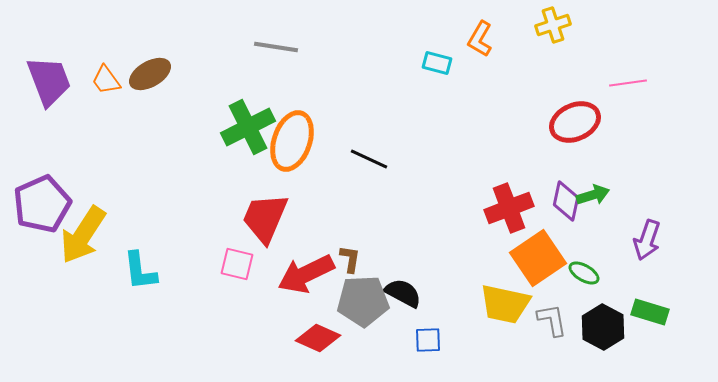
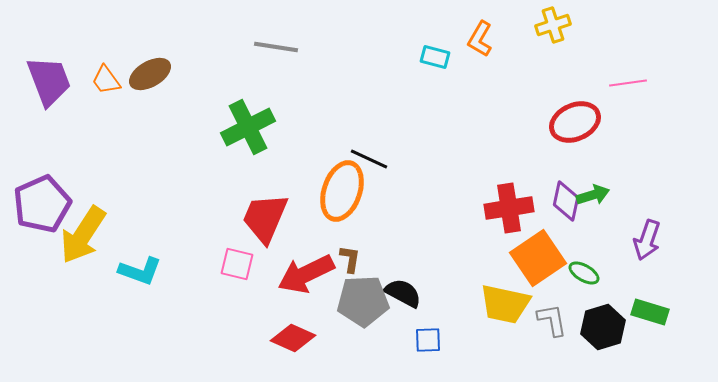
cyan rectangle: moved 2 px left, 6 px up
orange ellipse: moved 50 px right, 50 px down
red cross: rotated 12 degrees clockwise
cyan L-shape: rotated 63 degrees counterclockwise
black hexagon: rotated 15 degrees clockwise
red diamond: moved 25 px left
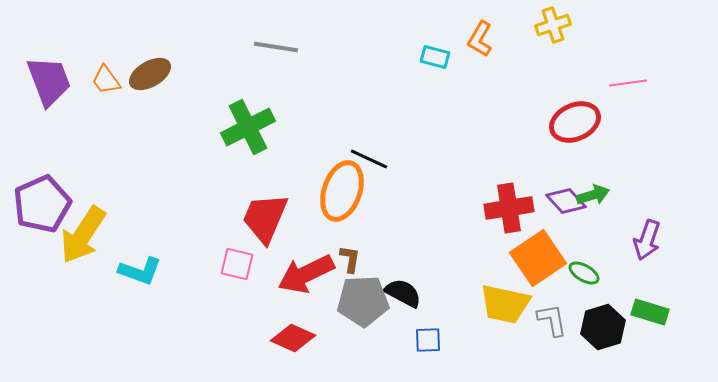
purple diamond: rotated 54 degrees counterclockwise
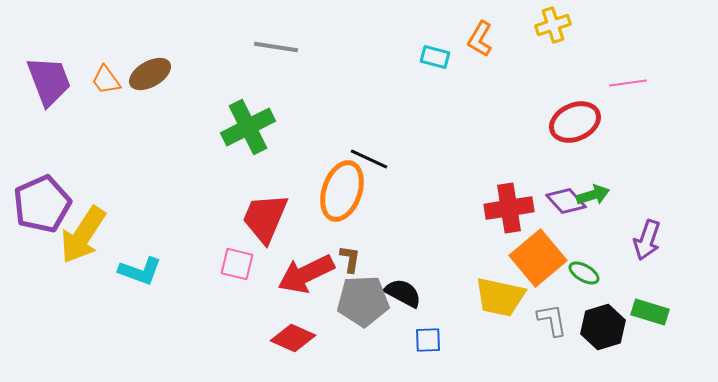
orange square: rotated 6 degrees counterclockwise
yellow trapezoid: moved 5 px left, 7 px up
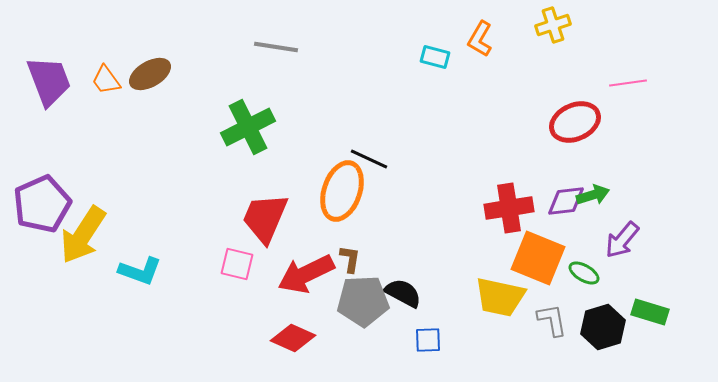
purple diamond: rotated 54 degrees counterclockwise
purple arrow: moved 25 px left; rotated 21 degrees clockwise
orange square: rotated 28 degrees counterclockwise
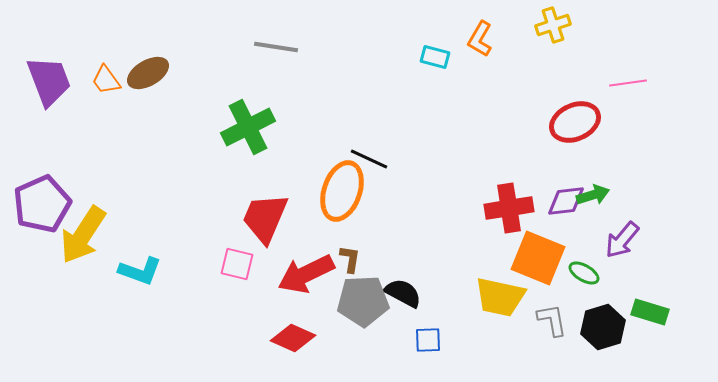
brown ellipse: moved 2 px left, 1 px up
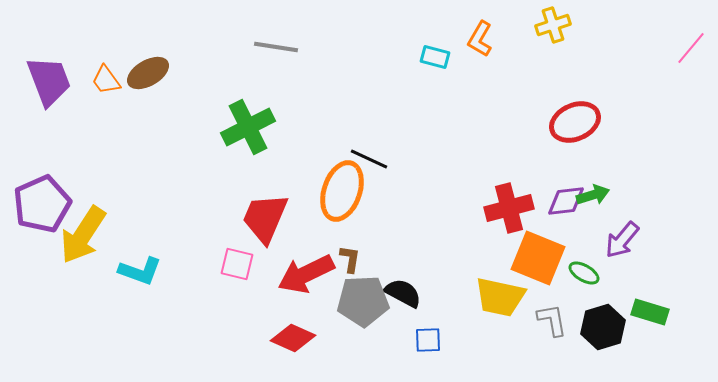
pink line: moved 63 px right, 35 px up; rotated 42 degrees counterclockwise
red cross: rotated 6 degrees counterclockwise
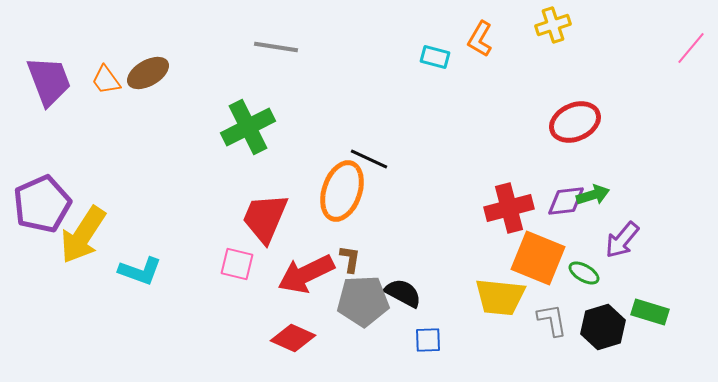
yellow trapezoid: rotated 6 degrees counterclockwise
